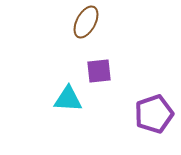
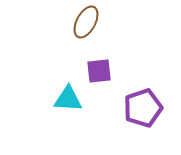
purple pentagon: moved 11 px left, 6 px up
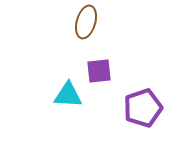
brown ellipse: rotated 12 degrees counterclockwise
cyan triangle: moved 4 px up
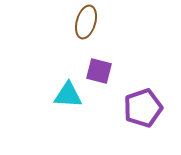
purple square: rotated 20 degrees clockwise
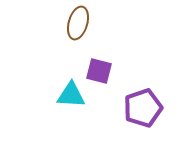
brown ellipse: moved 8 px left, 1 px down
cyan triangle: moved 3 px right
